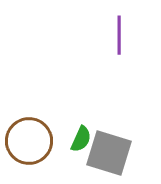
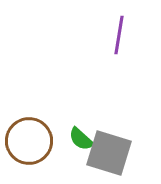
purple line: rotated 9 degrees clockwise
green semicircle: rotated 108 degrees clockwise
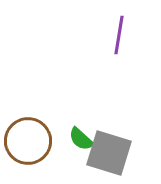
brown circle: moved 1 px left
